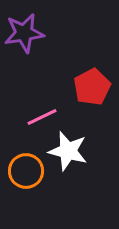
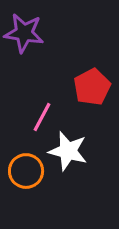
purple star: rotated 18 degrees clockwise
pink line: rotated 36 degrees counterclockwise
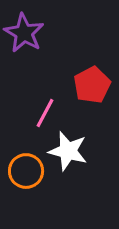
purple star: rotated 21 degrees clockwise
red pentagon: moved 2 px up
pink line: moved 3 px right, 4 px up
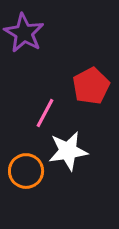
red pentagon: moved 1 px left, 1 px down
white star: rotated 24 degrees counterclockwise
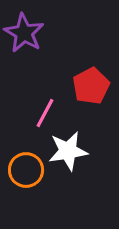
orange circle: moved 1 px up
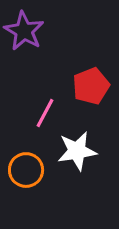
purple star: moved 2 px up
red pentagon: rotated 6 degrees clockwise
white star: moved 9 px right
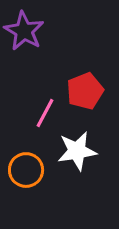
red pentagon: moved 6 px left, 5 px down
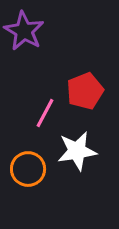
orange circle: moved 2 px right, 1 px up
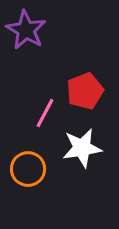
purple star: moved 2 px right, 1 px up
white star: moved 5 px right, 3 px up
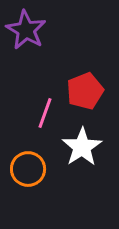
pink line: rotated 8 degrees counterclockwise
white star: moved 1 px up; rotated 24 degrees counterclockwise
